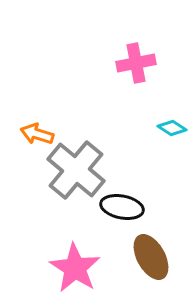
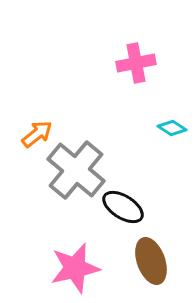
orange arrow: rotated 124 degrees clockwise
black ellipse: moved 1 px right; rotated 21 degrees clockwise
brown ellipse: moved 4 px down; rotated 9 degrees clockwise
pink star: rotated 27 degrees clockwise
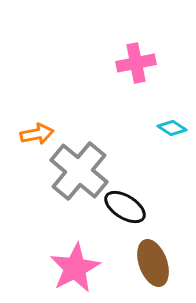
orange arrow: rotated 28 degrees clockwise
gray cross: moved 3 px right, 1 px down
black ellipse: moved 2 px right
brown ellipse: moved 2 px right, 2 px down
pink star: rotated 15 degrees counterclockwise
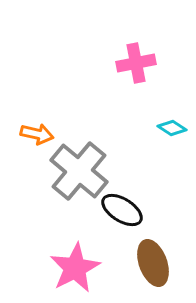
orange arrow: rotated 24 degrees clockwise
black ellipse: moved 3 px left, 3 px down
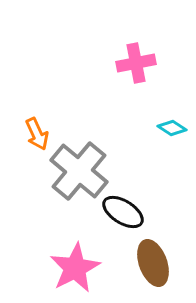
orange arrow: rotated 52 degrees clockwise
black ellipse: moved 1 px right, 2 px down
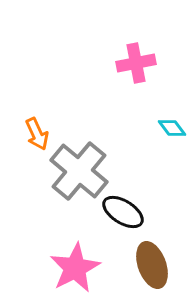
cyan diamond: rotated 20 degrees clockwise
brown ellipse: moved 1 px left, 2 px down
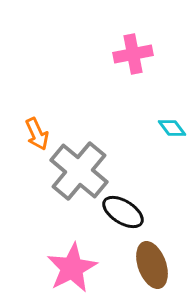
pink cross: moved 3 px left, 9 px up
pink star: moved 3 px left
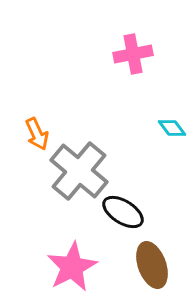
pink star: moved 1 px up
